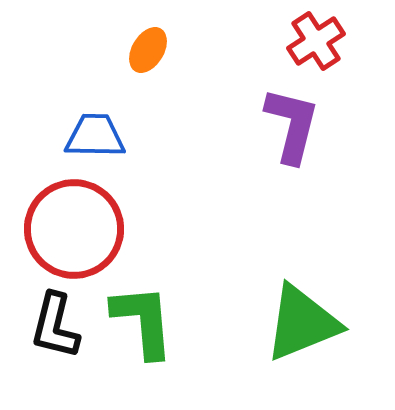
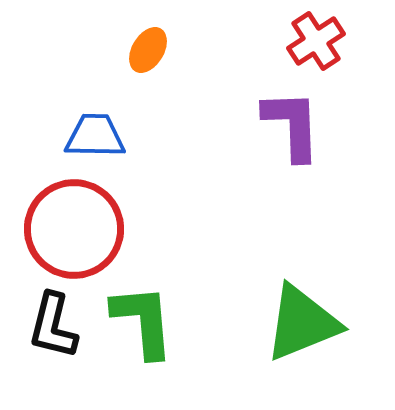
purple L-shape: rotated 16 degrees counterclockwise
black L-shape: moved 2 px left
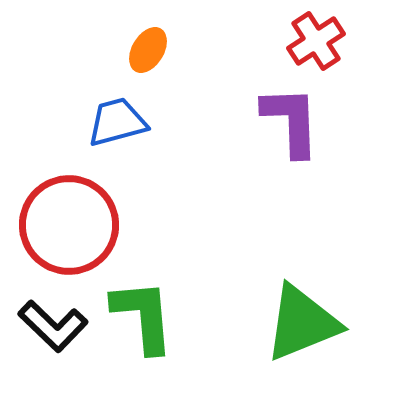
purple L-shape: moved 1 px left, 4 px up
blue trapezoid: moved 22 px right, 14 px up; rotated 16 degrees counterclockwise
red circle: moved 5 px left, 4 px up
green L-shape: moved 5 px up
black L-shape: rotated 60 degrees counterclockwise
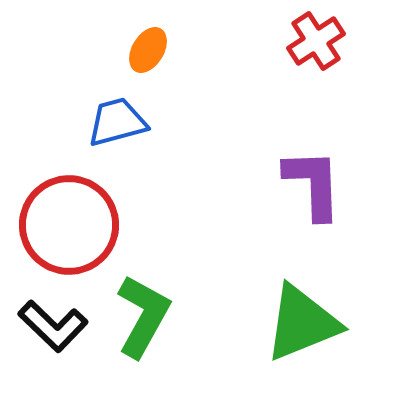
purple L-shape: moved 22 px right, 63 px down
green L-shape: rotated 34 degrees clockwise
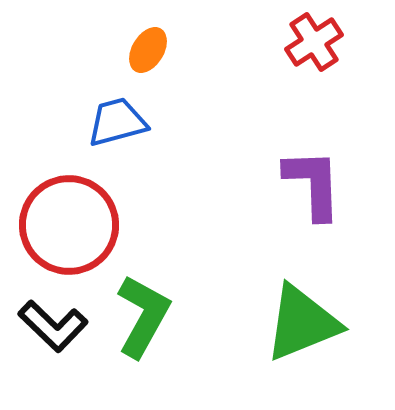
red cross: moved 2 px left, 1 px down
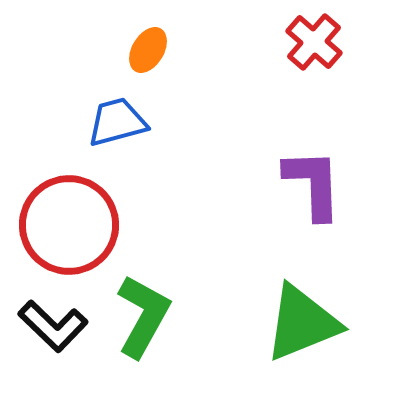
red cross: rotated 16 degrees counterclockwise
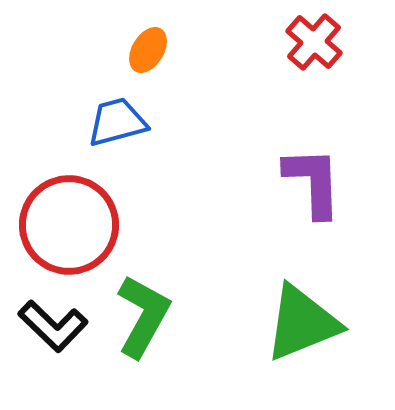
purple L-shape: moved 2 px up
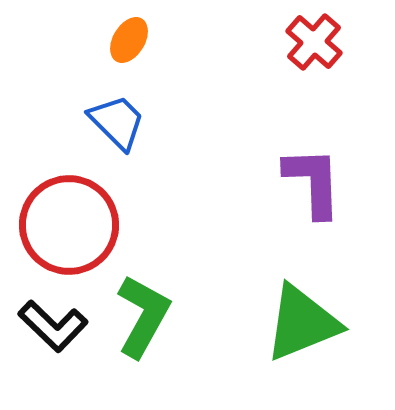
orange ellipse: moved 19 px left, 10 px up
blue trapezoid: rotated 60 degrees clockwise
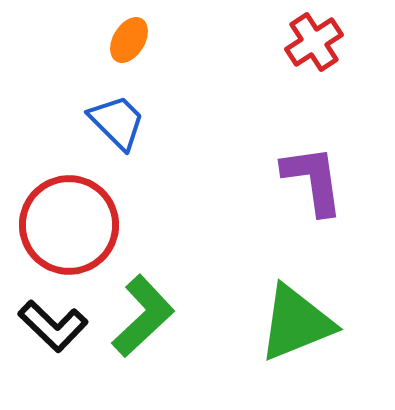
red cross: rotated 16 degrees clockwise
purple L-shape: moved 2 px up; rotated 6 degrees counterclockwise
green L-shape: rotated 18 degrees clockwise
green triangle: moved 6 px left
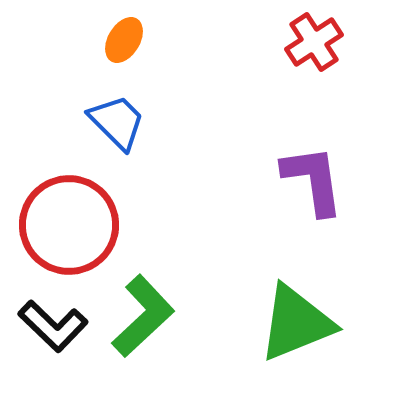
orange ellipse: moved 5 px left
